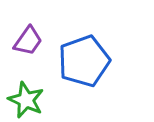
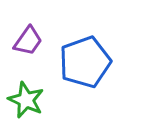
blue pentagon: moved 1 px right, 1 px down
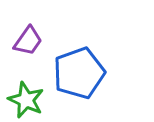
blue pentagon: moved 6 px left, 11 px down
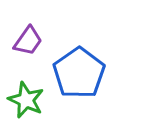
blue pentagon: rotated 15 degrees counterclockwise
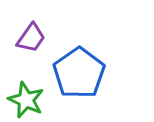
purple trapezoid: moved 3 px right, 3 px up
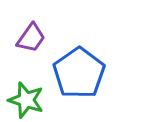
green star: rotated 6 degrees counterclockwise
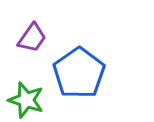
purple trapezoid: moved 1 px right
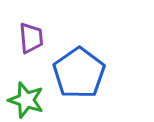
purple trapezoid: moved 1 px left; rotated 40 degrees counterclockwise
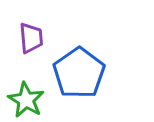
green star: rotated 12 degrees clockwise
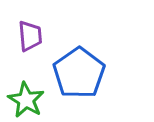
purple trapezoid: moved 1 px left, 2 px up
